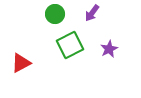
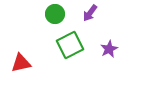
purple arrow: moved 2 px left
red triangle: rotated 15 degrees clockwise
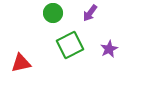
green circle: moved 2 px left, 1 px up
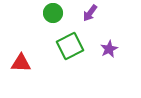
green square: moved 1 px down
red triangle: rotated 15 degrees clockwise
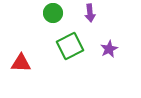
purple arrow: rotated 42 degrees counterclockwise
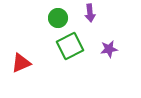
green circle: moved 5 px right, 5 px down
purple star: rotated 18 degrees clockwise
red triangle: rotated 25 degrees counterclockwise
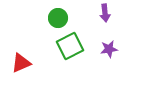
purple arrow: moved 15 px right
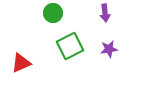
green circle: moved 5 px left, 5 px up
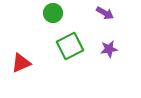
purple arrow: rotated 54 degrees counterclockwise
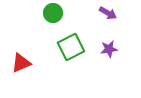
purple arrow: moved 3 px right
green square: moved 1 px right, 1 px down
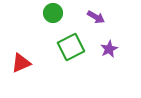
purple arrow: moved 12 px left, 4 px down
purple star: rotated 18 degrees counterclockwise
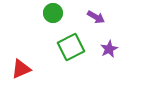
red triangle: moved 6 px down
